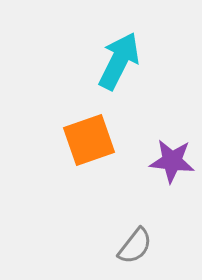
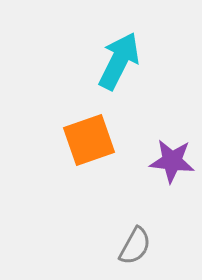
gray semicircle: rotated 9 degrees counterclockwise
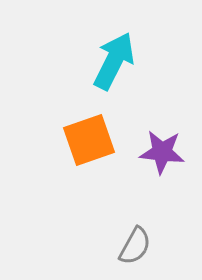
cyan arrow: moved 5 px left
purple star: moved 10 px left, 9 px up
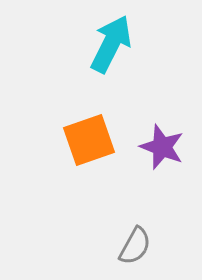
cyan arrow: moved 3 px left, 17 px up
purple star: moved 5 px up; rotated 15 degrees clockwise
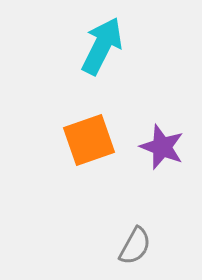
cyan arrow: moved 9 px left, 2 px down
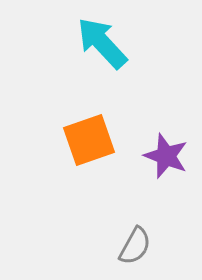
cyan arrow: moved 3 px up; rotated 70 degrees counterclockwise
purple star: moved 4 px right, 9 px down
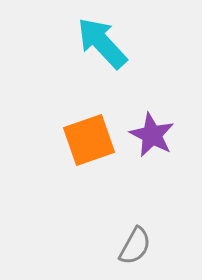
purple star: moved 14 px left, 21 px up; rotated 6 degrees clockwise
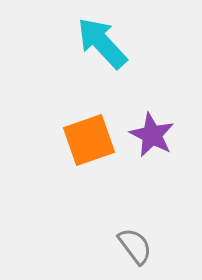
gray semicircle: rotated 66 degrees counterclockwise
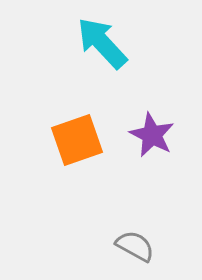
orange square: moved 12 px left
gray semicircle: rotated 24 degrees counterclockwise
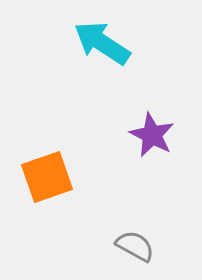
cyan arrow: rotated 14 degrees counterclockwise
orange square: moved 30 px left, 37 px down
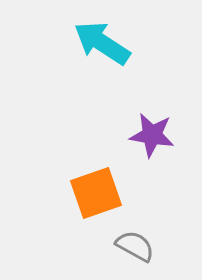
purple star: rotated 18 degrees counterclockwise
orange square: moved 49 px right, 16 px down
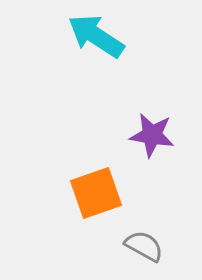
cyan arrow: moved 6 px left, 7 px up
gray semicircle: moved 9 px right
